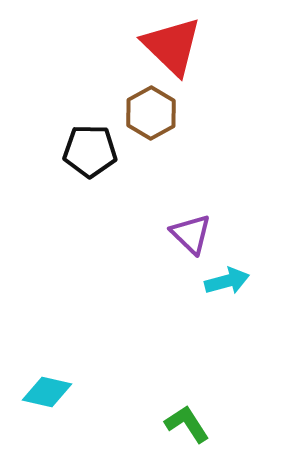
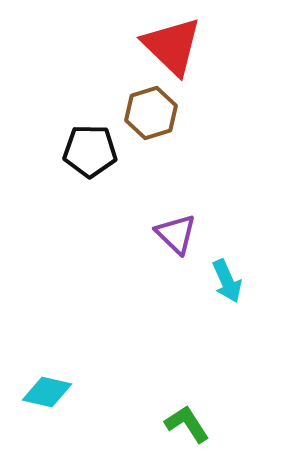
brown hexagon: rotated 12 degrees clockwise
purple triangle: moved 15 px left
cyan arrow: rotated 81 degrees clockwise
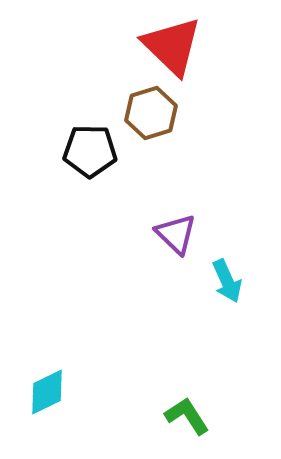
cyan diamond: rotated 39 degrees counterclockwise
green L-shape: moved 8 px up
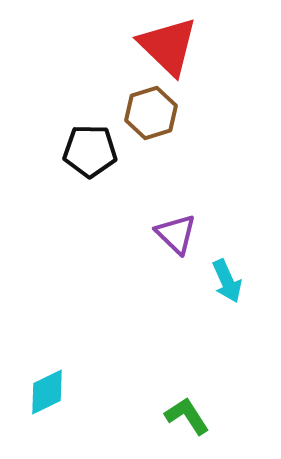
red triangle: moved 4 px left
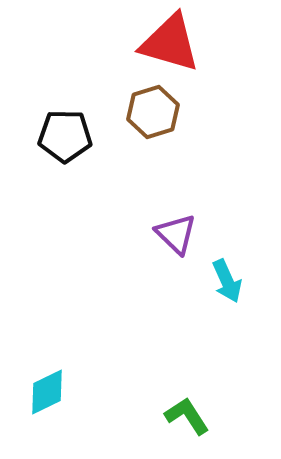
red triangle: moved 2 px right, 3 px up; rotated 28 degrees counterclockwise
brown hexagon: moved 2 px right, 1 px up
black pentagon: moved 25 px left, 15 px up
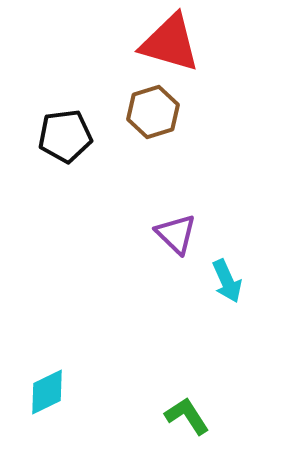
black pentagon: rotated 8 degrees counterclockwise
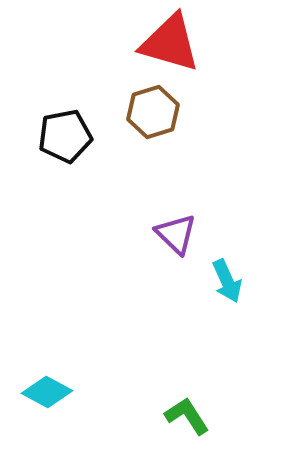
black pentagon: rotated 4 degrees counterclockwise
cyan diamond: rotated 54 degrees clockwise
